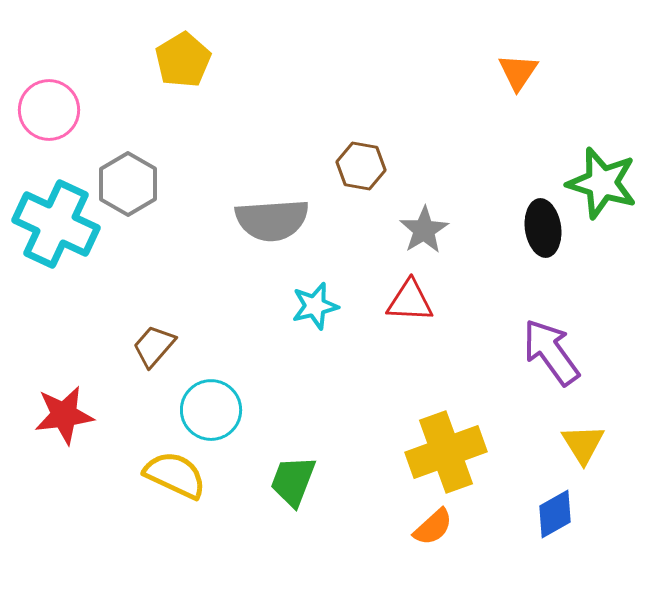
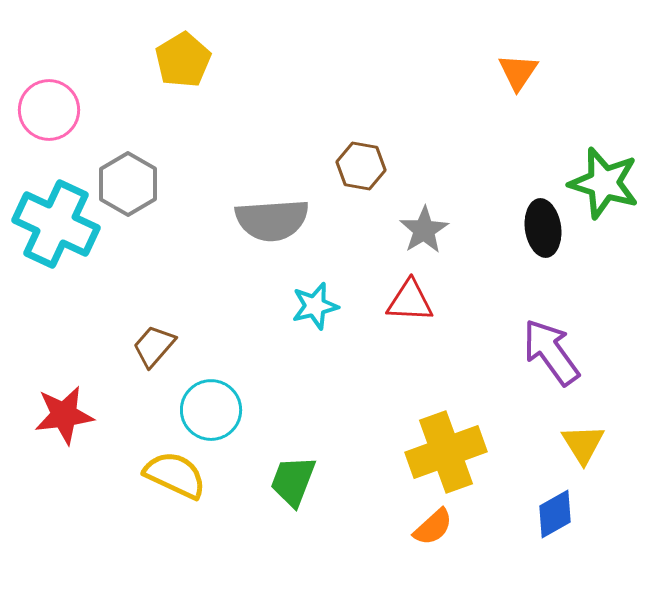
green star: moved 2 px right
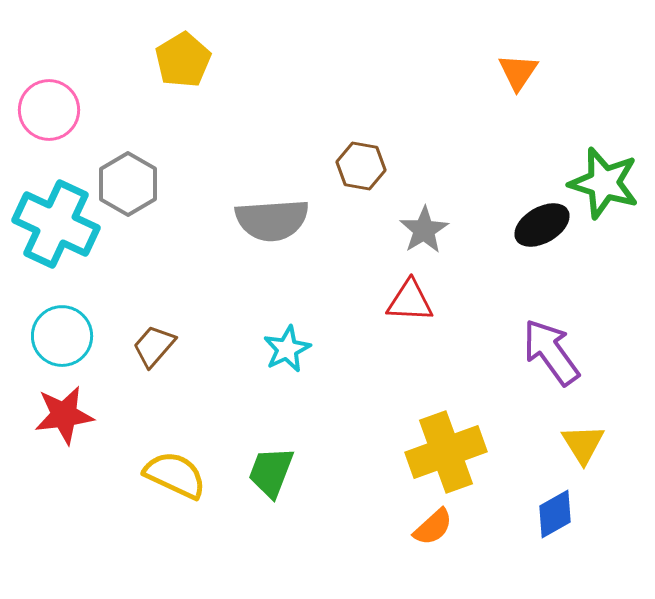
black ellipse: moved 1 px left, 3 px up; rotated 68 degrees clockwise
cyan star: moved 28 px left, 43 px down; rotated 12 degrees counterclockwise
cyan circle: moved 149 px left, 74 px up
green trapezoid: moved 22 px left, 9 px up
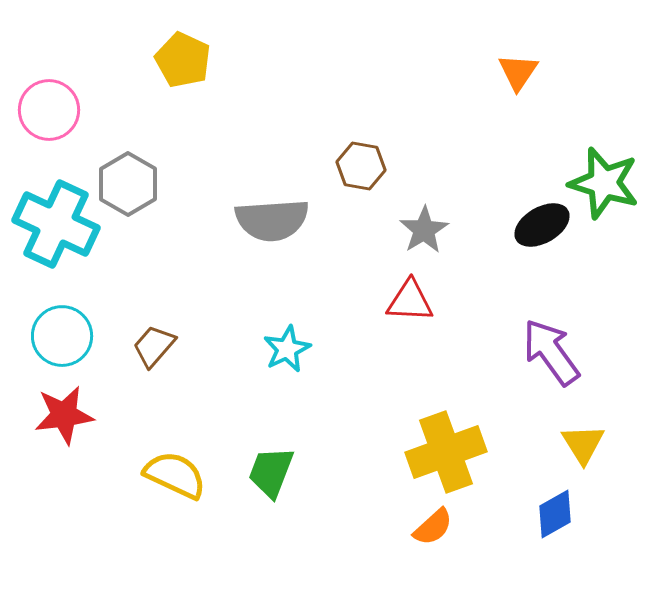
yellow pentagon: rotated 16 degrees counterclockwise
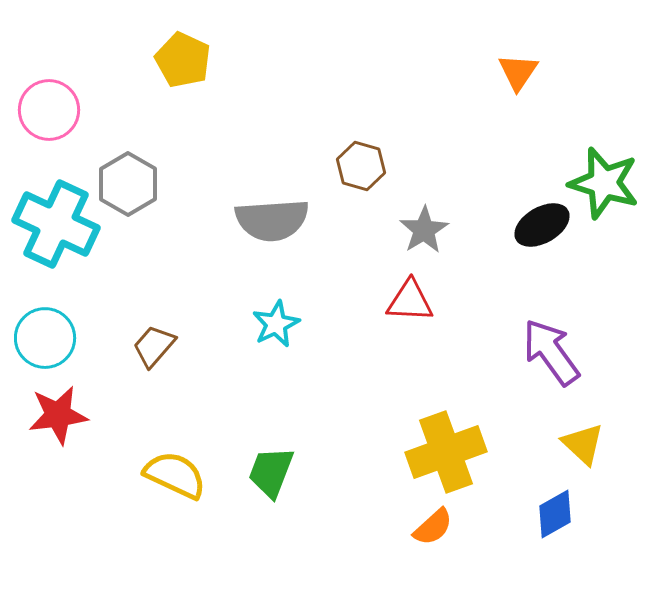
brown hexagon: rotated 6 degrees clockwise
cyan circle: moved 17 px left, 2 px down
cyan star: moved 11 px left, 25 px up
red star: moved 6 px left
yellow triangle: rotated 15 degrees counterclockwise
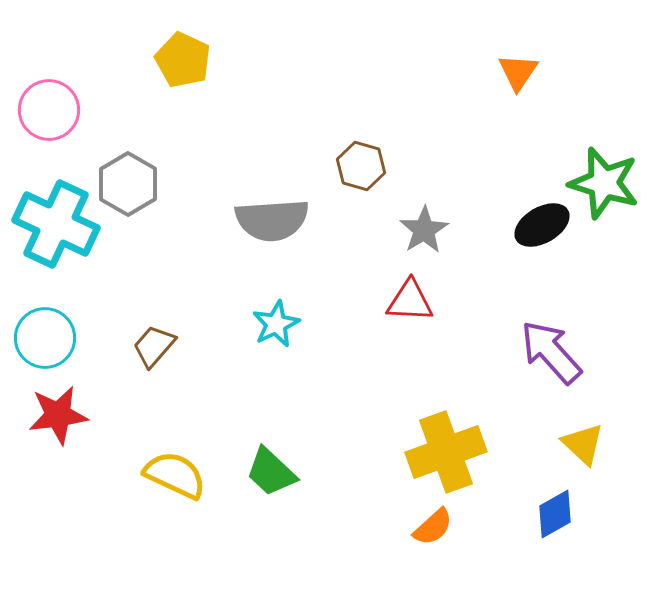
purple arrow: rotated 6 degrees counterclockwise
green trapezoid: rotated 68 degrees counterclockwise
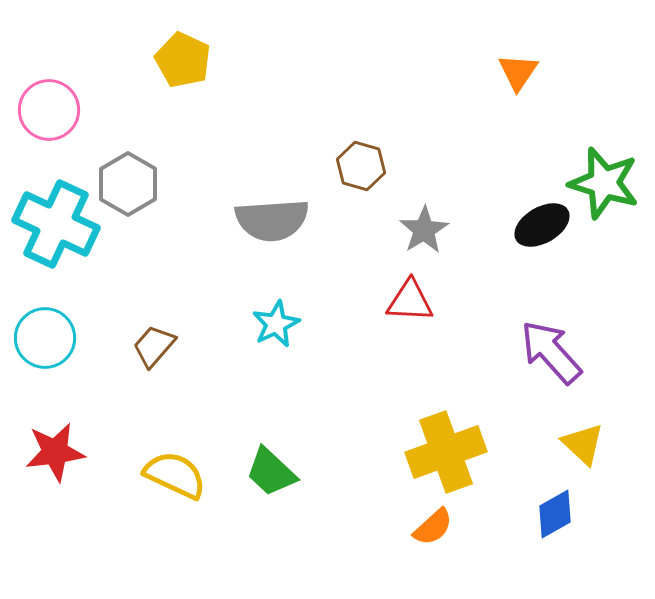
red star: moved 3 px left, 37 px down
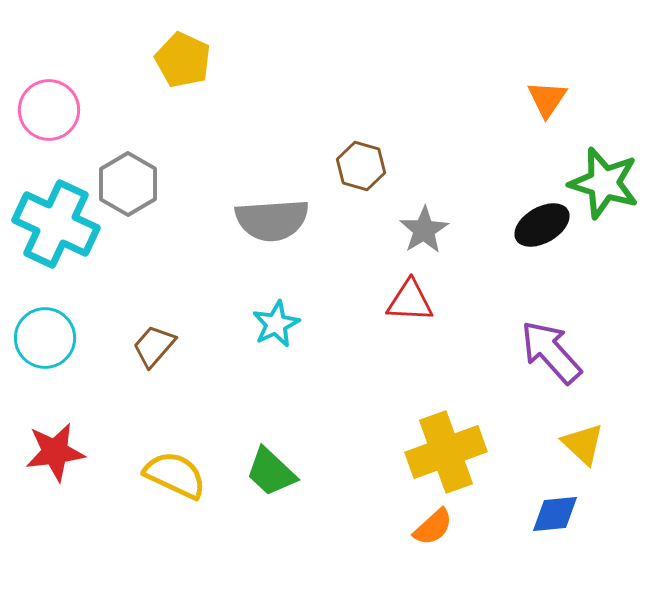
orange triangle: moved 29 px right, 27 px down
blue diamond: rotated 24 degrees clockwise
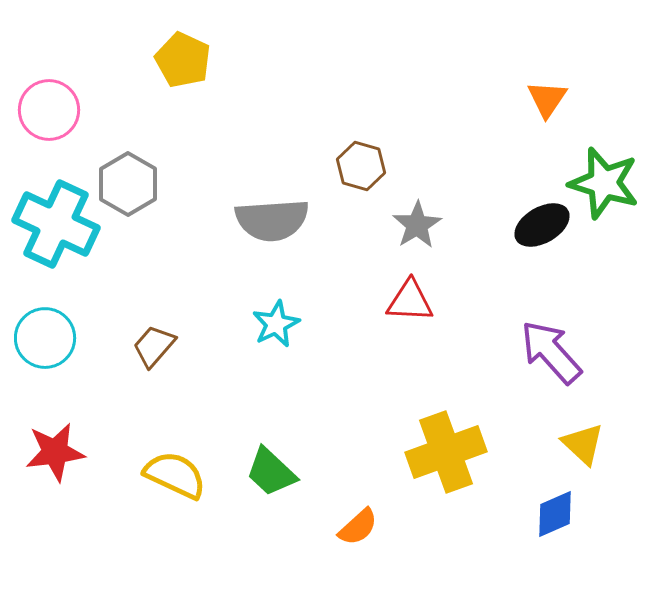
gray star: moved 7 px left, 5 px up
blue diamond: rotated 18 degrees counterclockwise
orange semicircle: moved 75 px left
